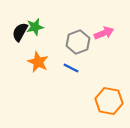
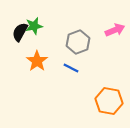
green star: moved 1 px left, 1 px up
pink arrow: moved 11 px right, 3 px up
orange star: moved 1 px left, 1 px up; rotated 10 degrees clockwise
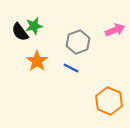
black semicircle: rotated 66 degrees counterclockwise
orange hexagon: rotated 12 degrees clockwise
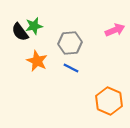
gray hexagon: moved 8 px left, 1 px down; rotated 15 degrees clockwise
orange star: rotated 10 degrees counterclockwise
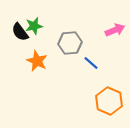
blue line: moved 20 px right, 5 px up; rotated 14 degrees clockwise
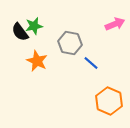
pink arrow: moved 6 px up
gray hexagon: rotated 15 degrees clockwise
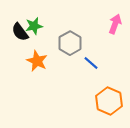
pink arrow: rotated 48 degrees counterclockwise
gray hexagon: rotated 20 degrees clockwise
